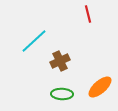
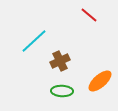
red line: moved 1 px right, 1 px down; rotated 36 degrees counterclockwise
orange ellipse: moved 6 px up
green ellipse: moved 3 px up
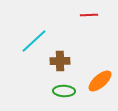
red line: rotated 42 degrees counterclockwise
brown cross: rotated 24 degrees clockwise
green ellipse: moved 2 px right
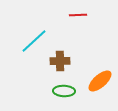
red line: moved 11 px left
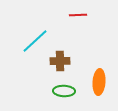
cyan line: moved 1 px right
orange ellipse: moved 1 px left, 1 px down; rotated 45 degrees counterclockwise
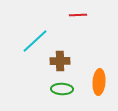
green ellipse: moved 2 px left, 2 px up
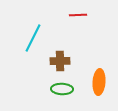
cyan line: moved 2 px left, 3 px up; rotated 20 degrees counterclockwise
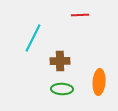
red line: moved 2 px right
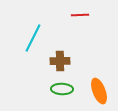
orange ellipse: moved 9 px down; rotated 25 degrees counterclockwise
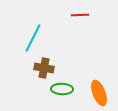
brown cross: moved 16 px left, 7 px down; rotated 12 degrees clockwise
orange ellipse: moved 2 px down
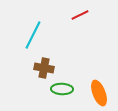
red line: rotated 24 degrees counterclockwise
cyan line: moved 3 px up
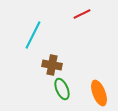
red line: moved 2 px right, 1 px up
brown cross: moved 8 px right, 3 px up
green ellipse: rotated 65 degrees clockwise
